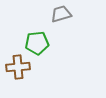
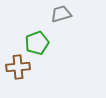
green pentagon: rotated 15 degrees counterclockwise
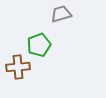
green pentagon: moved 2 px right, 2 px down
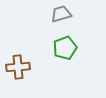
green pentagon: moved 26 px right, 3 px down
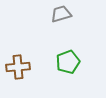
green pentagon: moved 3 px right, 14 px down
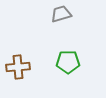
green pentagon: rotated 20 degrees clockwise
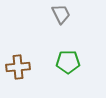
gray trapezoid: rotated 80 degrees clockwise
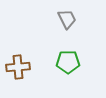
gray trapezoid: moved 6 px right, 5 px down
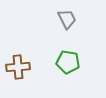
green pentagon: rotated 10 degrees clockwise
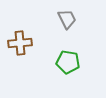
brown cross: moved 2 px right, 24 px up
